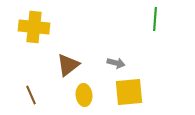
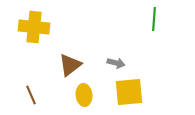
green line: moved 1 px left
brown triangle: moved 2 px right
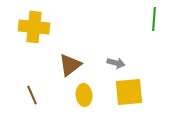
brown line: moved 1 px right
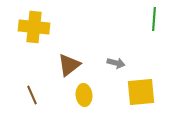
brown triangle: moved 1 px left
yellow square: moved 12 px right
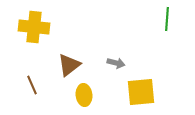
green line: moved 13 px right
brown line: moved 10 px up
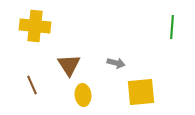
green line: moved 5 px right, 8 px down
yellow cross: moved 1 px right, 1 px up
brown triangle: rotated 25 degrees counterclockwise
yellow ellipse: moved 1 px left
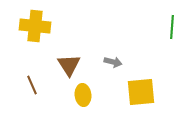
gray arrow: moved 3 px left, 1 px up
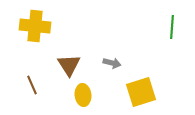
gray arrow: moved 1 px left, 1 px down
yellow square: rotated 12 degrees counterclockwise
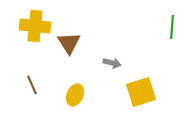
brown triangle: moved 22 px up
yellow ellipse: moved 8 px left; rotated 30 degrees clockwise
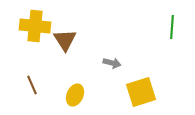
brown triangle: moved 4 px left, 3 px up
